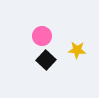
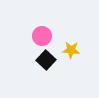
yellow star: moved 6 px left
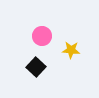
black square: moved 10 px left, 7 px down
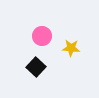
yellow star: moved 2 px up
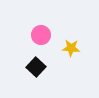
pink circle: moved 1 px left, 1 px up
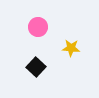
pink circle: moved 3 px left, 8 px up
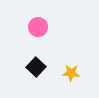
yellow star: moved 25 px down
